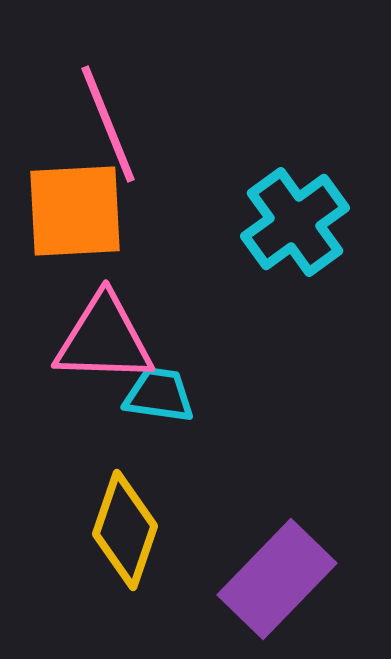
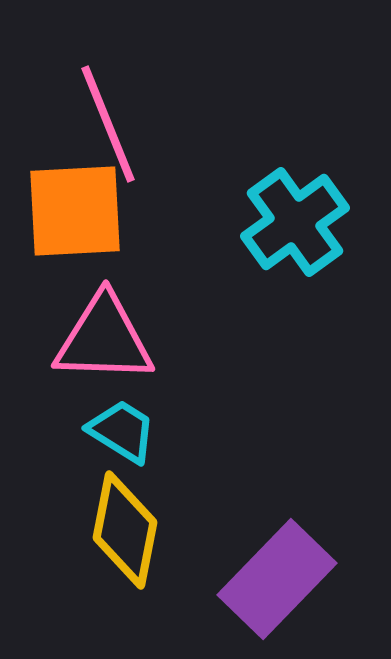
cyan trapezoid: moved 37 px left, 36 px down; rotated 24 degrees clockwise
yellow diamond: rotated 8 degrees counterclockwise
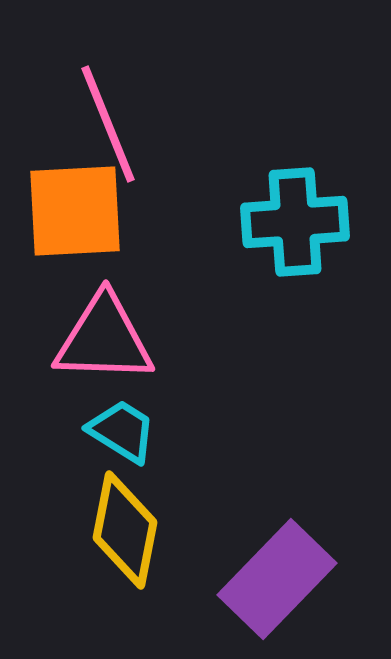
cyan cross: rotated 32 degrees clockwise
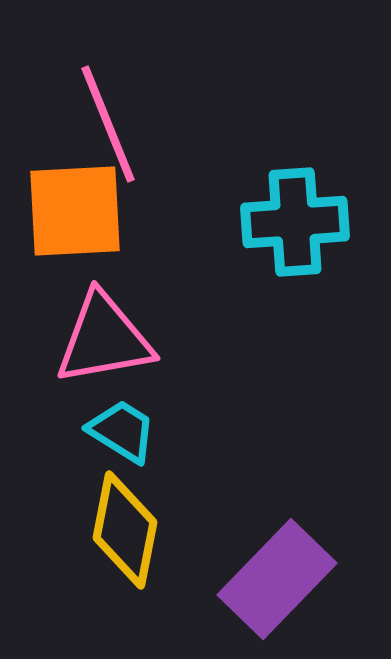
pink triangle: rotated 12 degrees counterclockwise
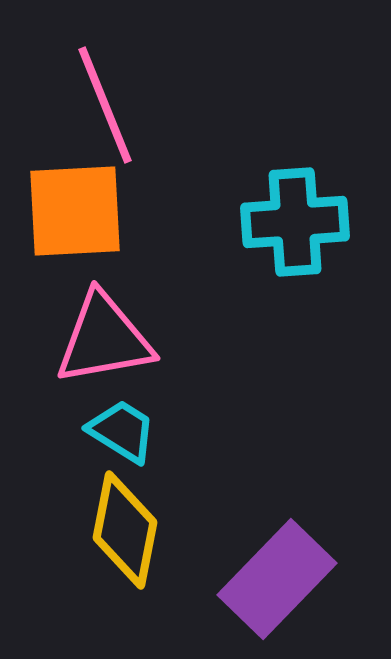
pink line: moved 3 px left, 19 px up
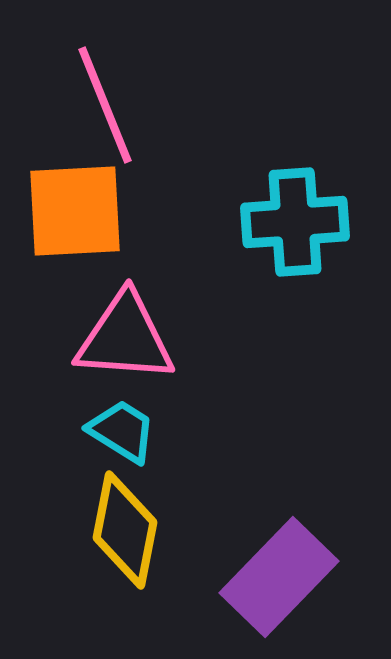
pink triangle: moved 21 px right, 1 px up; rotated 14 degrees clockwise
purple rectangle: moved 2 px right, 2 px up
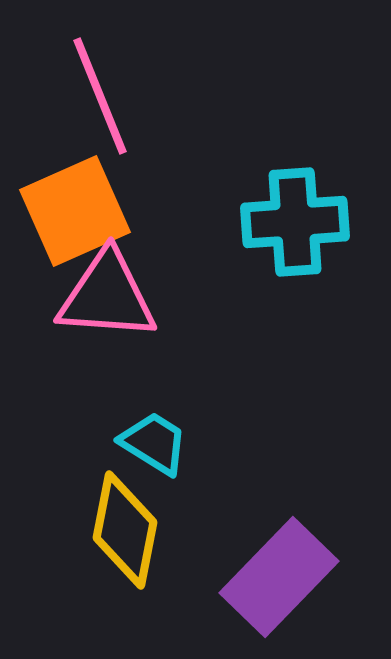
pink line: moved 5 px left, 9 px up
orange square: rotated 21 degrees counterclockwise
pink triangle: moved 18 px left, 42 px up
cyan trapezoid: moved 32 px right, 12 px down
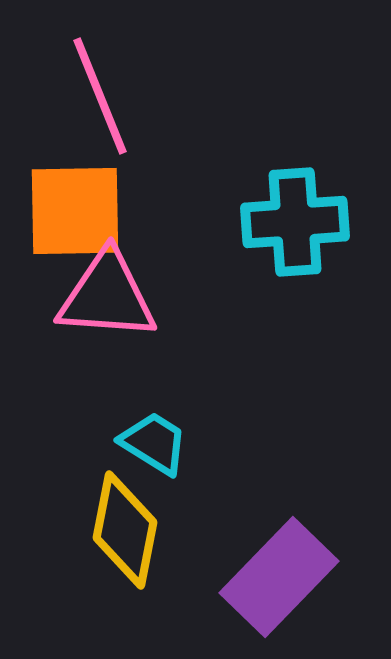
orange square: rotated 23 degrees clockwise
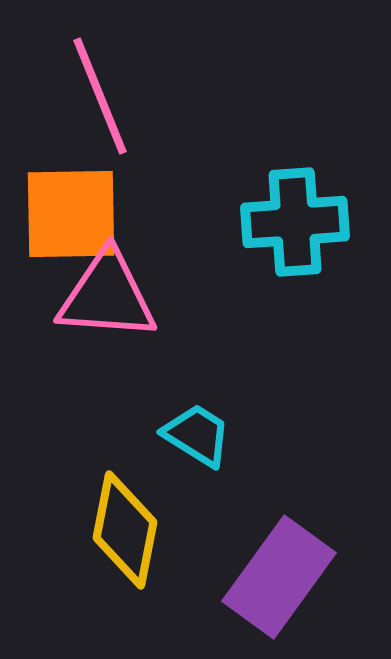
orange square: moved 4 px left, 3 px down
cyan trapezoid: moved 43 px right, 8 px up
purple rectangle: rotated 8 degrees counterclockwise
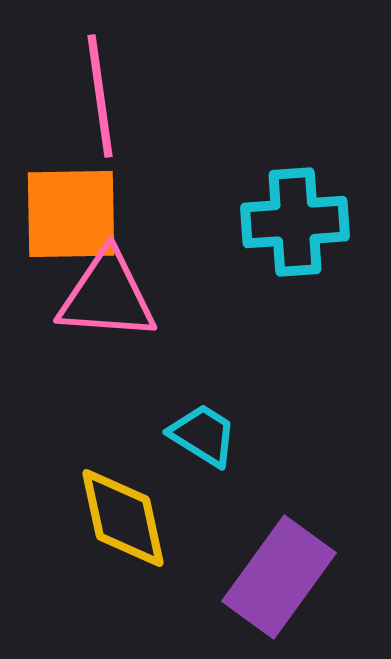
pink line: rotated 14 degrees clockwise
cyan trapezoid: moved 6 px right
yellow diamond: moved 2 px left, 12 px up; rotated 23 degrees counterclockwise
